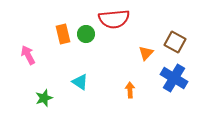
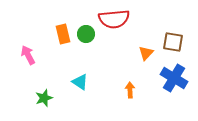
brown square: moved 2 px left; rotated 20 degrees counterclockwise
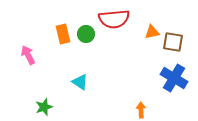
orange triangle: moved 6 px right, 21 px up; rotated 35 degrees clockwise
orange arrow: moved 11 px right, 20 px down
green star: moved 9 px down
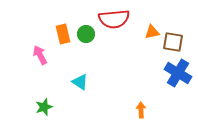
pink arrow: moved 12 px right
blue cross: moved 4 px right, 5 px up
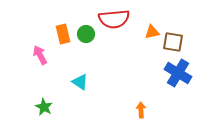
green star: rotated 24 degrees counterclockwise
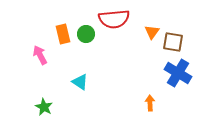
orange triangle: rotated 42 degrees counterclockwise
orange arrow: moved 9 px right, 7 px up
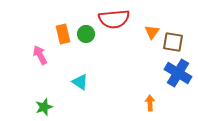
green star: rotated 24 degrees clockwise
